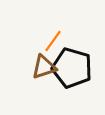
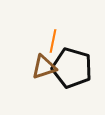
orange line: rotated 25 degrees counterclockwise
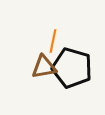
brown triangle: rotated 8 degrees clockwise
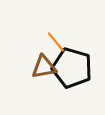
orange line: moved 3 px right, 1 px down; rotated 50 degrees counterclockwise
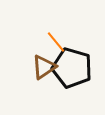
brown triangle: rotated 24 degrees counterclockwise
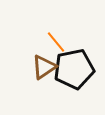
black pentagon: moved 2 px right, 1 px down; rotated 27 degrees counterclockwise
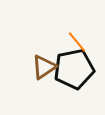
orange line: moved 21 px right
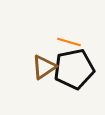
orange line: moved 8 px left; rotated 35 degrees counterclockwise
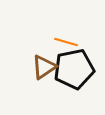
orange line: moved 3 px left
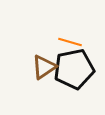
orange line: moved 4 px right
